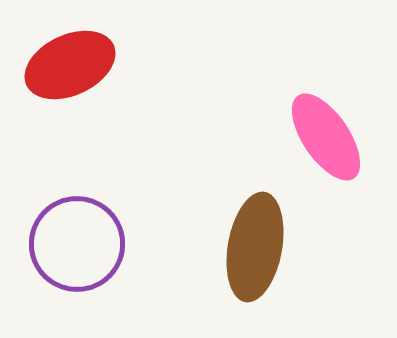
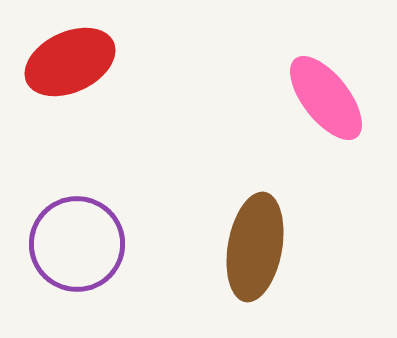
red ellipse: moved 3 px up
pink ellipse: moved 39 px up; rotated 4 degrees counterclockwise
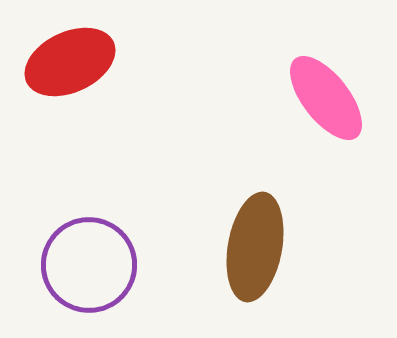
purple circle: moved 12 px right, 21 px down
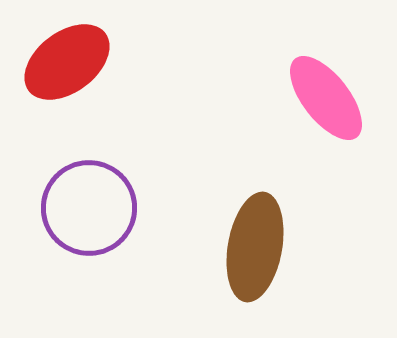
red ellipse: moved 3 px left; rotated 12 degrees counterclockwise
purple circle: moved 57 px up
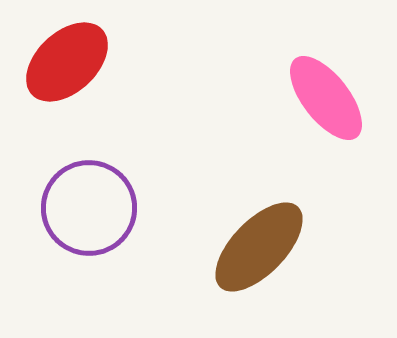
red ellipse: rotated 6 degrees counterclockwise
brown ellipse: moved 4 px right; rotated 34 degrees clockwise
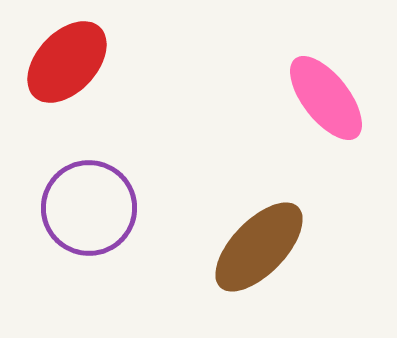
red ellipse: rotated 4 degrees counterclockwise
